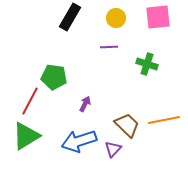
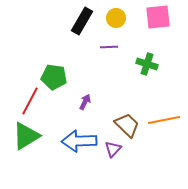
black rectangle: moved 12 px right, 4 px down
purple arrow: moved 2 px up
blue arrow: rotated 16 degrees clockwise
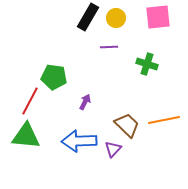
black rectangle: moved 6 px right, 4 px up
green triangle: rotated 36 degrees clockwise
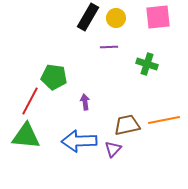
purple arrow: rotated 35 degrees counterclockwise
brown trapezoid: rotated 56 degrees counterclockwise
